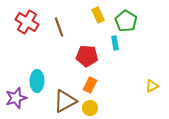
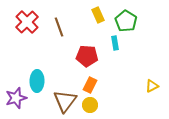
red cross: rotated 15 degrees clockwise
brown triangle: rotated 25 degrees counterclockwise
yellow circle: moved 3 px up
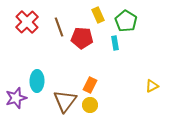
red pentagon: moved 5 px left, 18 px up
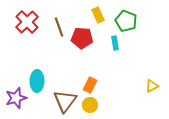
green pentagon: rotated 10 degrees counterclockwise
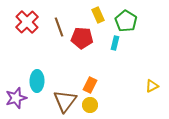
green pentagon: rotated 10 degrees clockwise
cyan rectangle: rotated 24 degrees clockwise
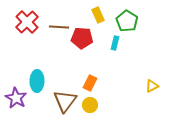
green pentagon: moved 1 px right
brown line: rotated 66 degrees counterclockwise
orange rectangle: moved 2 px up
purple star: rotated 25 degrees counterclockwise
